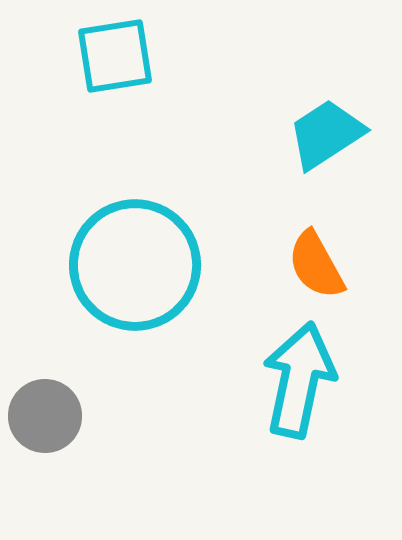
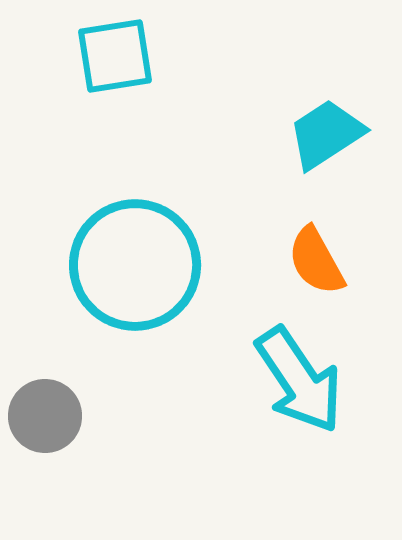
orange semicircle: moved 4 px up
cyan arrow: rotated 134 degrees clockwise
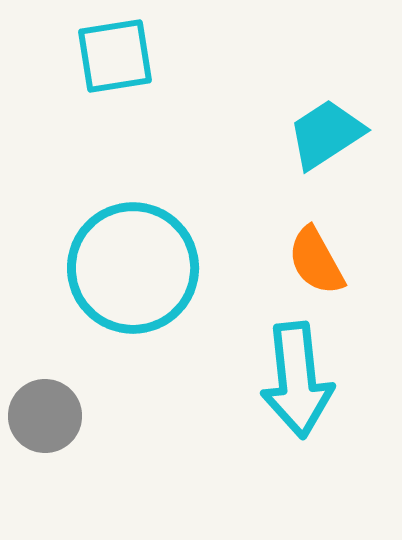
cyan circle: moved 2 px left, 3 px down
cyan arrow: moved 2 px left; rotated 28 degrees clockwise
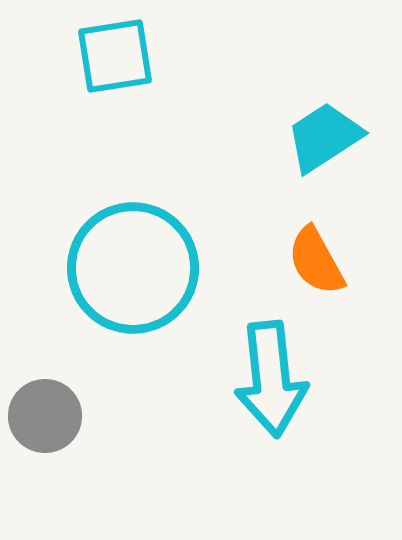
cyan trapezoid: moved 2 px left, 3 px down
cyan arrow: moved 26 px left, 1 px up
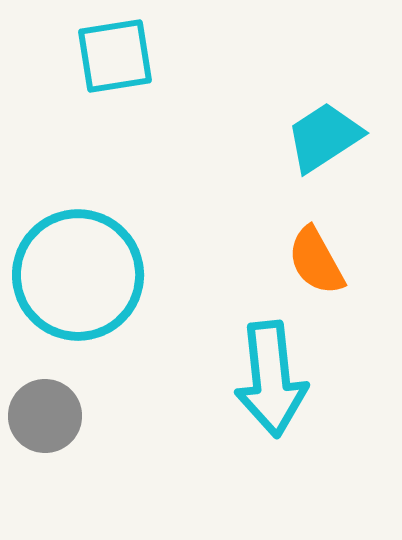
cyan circle: moved 55 px left, 7 px down
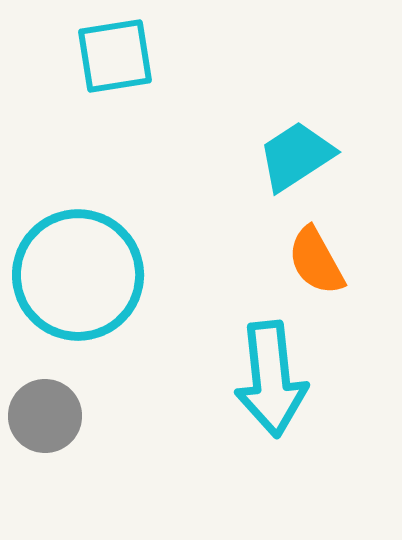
cyan trapezoid: moved 28 px left, 19 px down
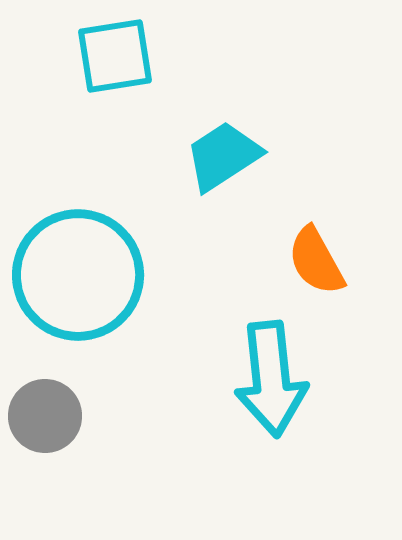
cyan trapezoid: moved 73 px left
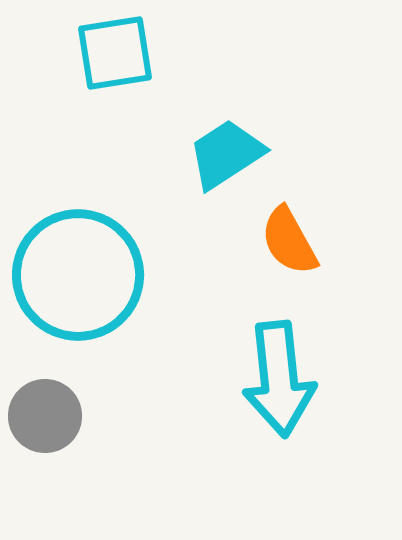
cyan square: moved 3 px up
cyan trapezoid: moved 3 px right, 2 px up
orange semicircle: moved 27 px left, 20 px up
cyan arrow: moved 8 px right
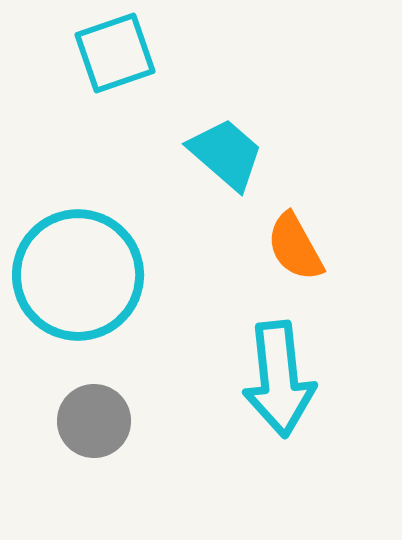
cyan square: rotated 10 degrees counterclockwise
cyan trapezoid: rotated 74 degrees clockwise
orange semicircle: moved 6 px right, 6 px down
gray circle: moved 49 px right, 5 px down
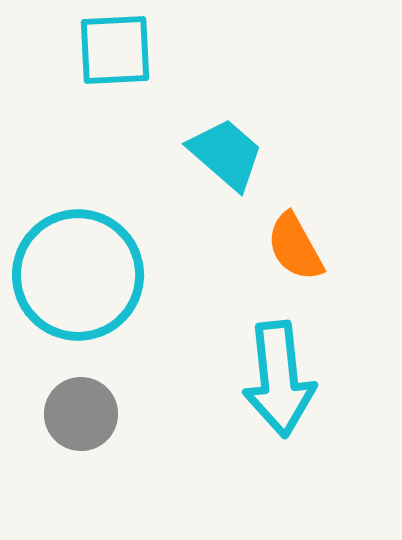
cyan square: moved 3 px up; rotated 16 degrees clockwise
gray circle: moved 13 px left, 7 px up
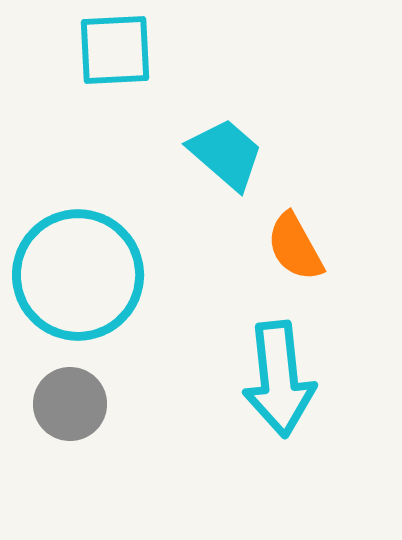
gray circle: moved 11 px left, 10 px up
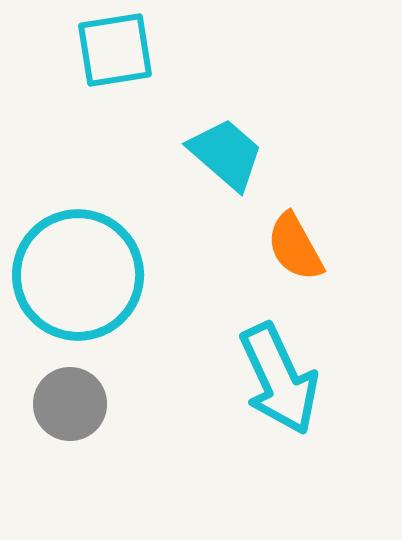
cyan square: rotated 6 degrees counterclockwise
cyan arrow: rotated 19 degrees counterclockwise
